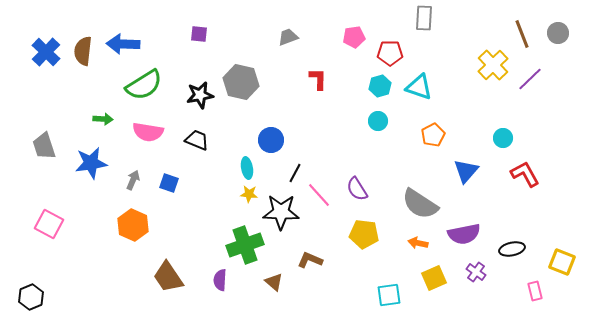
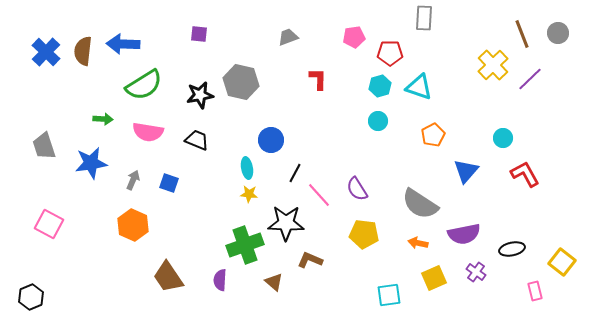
black star at (281, 212): moved 5 px right, 11 px down
yellow square at (562, 262): rotated 16 degrees clockwise
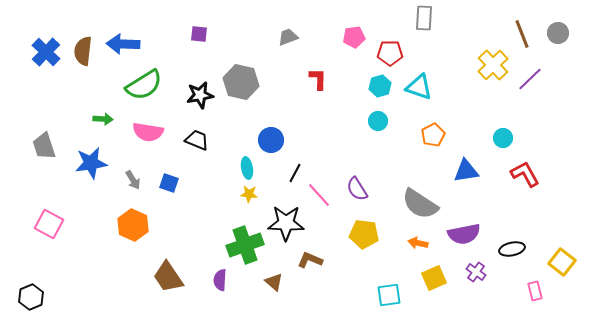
blue triangle at (466, 171): rotated 40 degrees clockwise
gray arrow at (133, 180): rotated 126 degrees clockwise
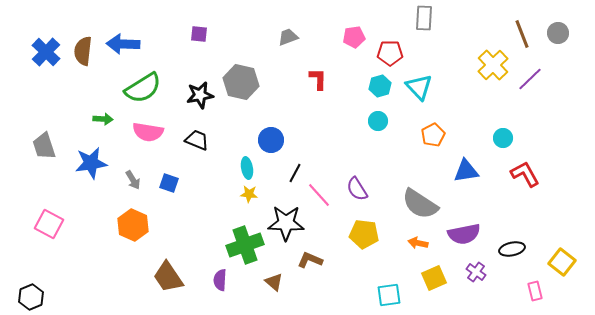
green semicircle at (144, 85): moved 1 px left, 3 px down
cyan triangle at (419, 87): rotated 28 degrees clockwise
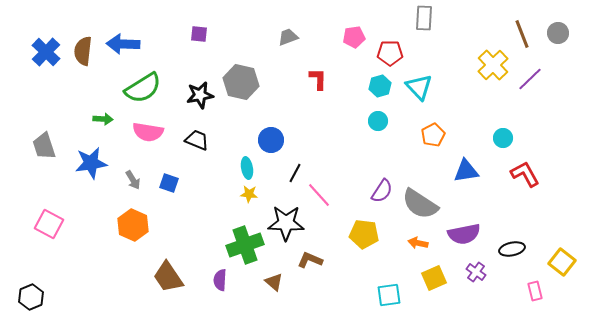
purple semicircle at (357, 189): moved 25 px right, 2 px down; rotated 115 degrees counterclockwise
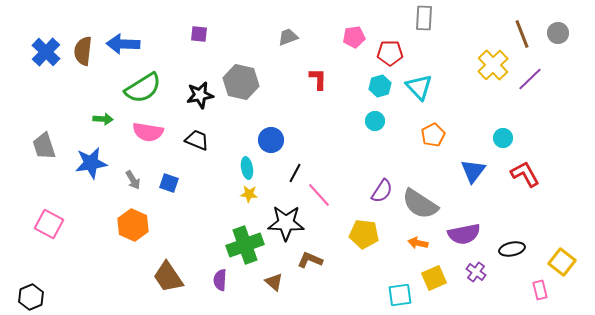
cyan circle at (378, 121): moved 3 px left
blue triangle at (466, 171): moved 7 px right; rotated 44 degrees counterclockwise
pink rectangle at (535, 291): moved 5 px right, 1 px up
cyan square at (389, 295): moved 11 px right
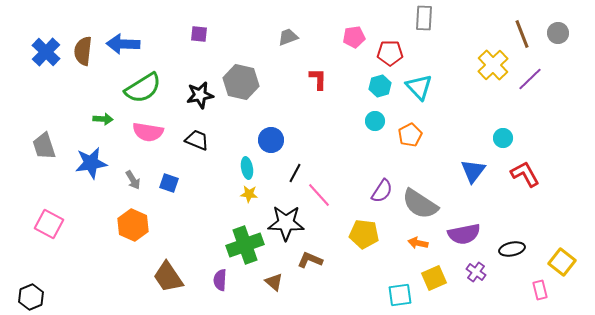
orange pentagon at (433, 135): moved 23 px left
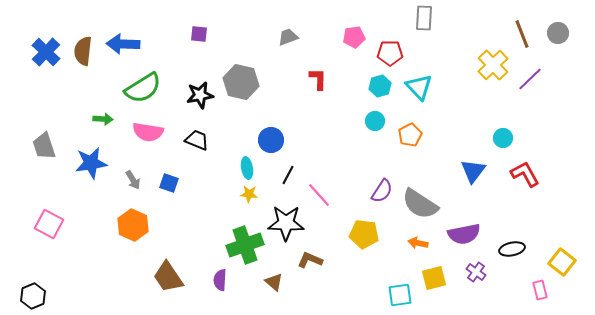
black line at (295, 173): moved 7 px left, 2 px down
yellow square at (434, 278): rotated 10 degrees clockwise
black hexagon at (31, 297): moved 2 px right, 1 px up
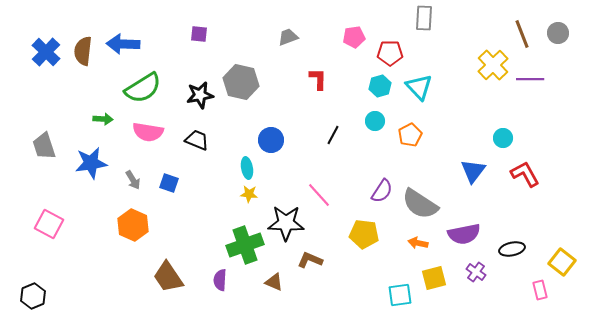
purple line at (530, 79): rotated 44 degrees clockwise
black line at (288, 175): moved 45 px right, 40 px up
brown triangle at (274, 282): rotated 18 degrees counterclockwise
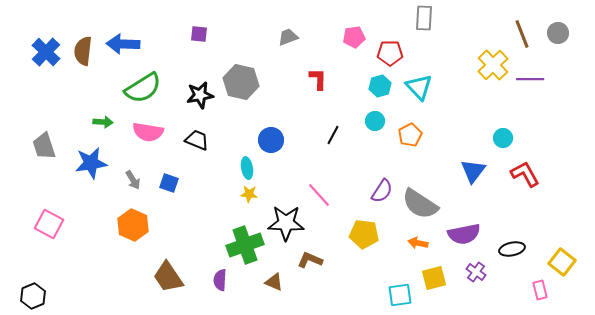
green arrow at (103, 119): moved 3 px down
